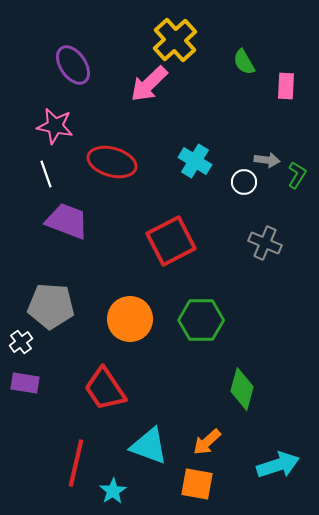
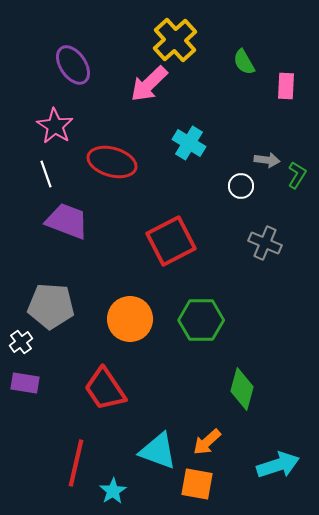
pink star: rotated 21 degrees clockwise
cyan cross: moved 6 px left, 18 px up
white circle: moved 3 px left, 4 px down
cyan triangle: moved 9 px right, 5 px down
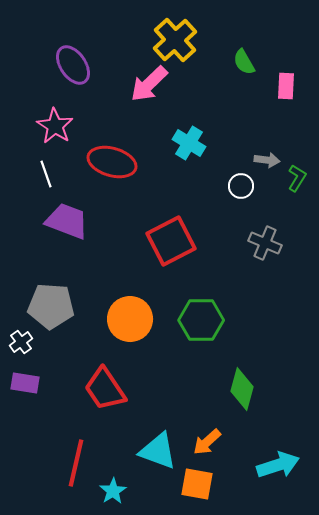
green L-shape: moved 3 px down
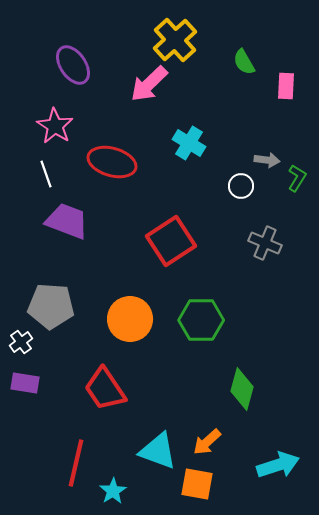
red square: rotated 6 degrees counterclockwise
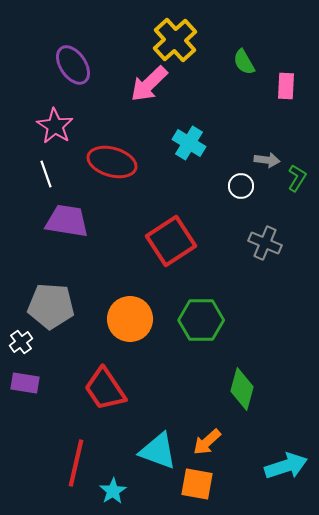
purple trapezoid: rotated 12 degrees counterclockwise
cyan arrow: moved 8 px right, 1 px down
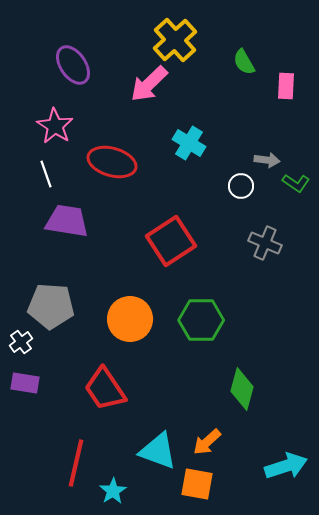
green L-shape: moved 1 px left, 5 px down; rotated 92 degrees clockwise
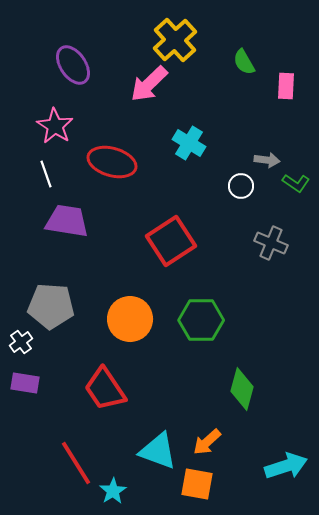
gray cross: moved 6 px right
red line: rotated 45 degrees counterclockwise
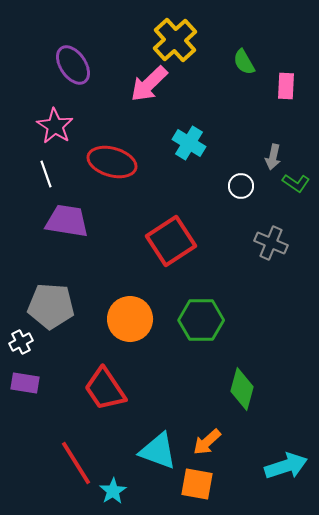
gray arrow: moved 6 px right, 3 px up; rotated 95 degrees clockwise
white cross: rotated 10 degrees clockwise
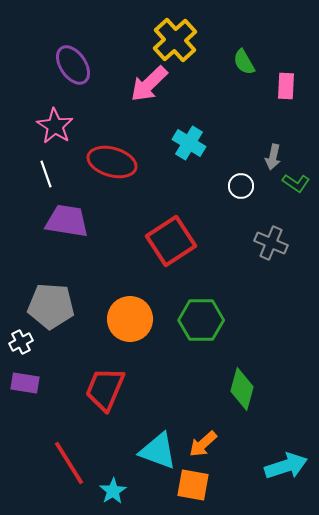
red trapezoid: rotated 57 degrees clockwise
orange arrow: moved 4 px left, 2 px down
red line: moved 7 px left
orange square: moved 4 px left, 1 px down
